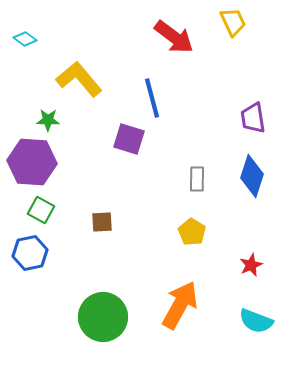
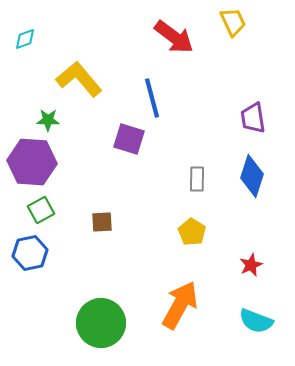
cyan diamond: rotated 55 degrees counterclockwise
green square: rotated 32 degrees clockwise
green circle: moved 2 px left, 6 px down
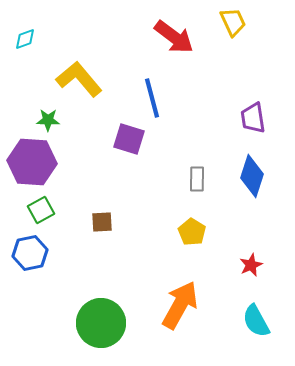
cyan semicircle: rotated 40 degrees clockwise
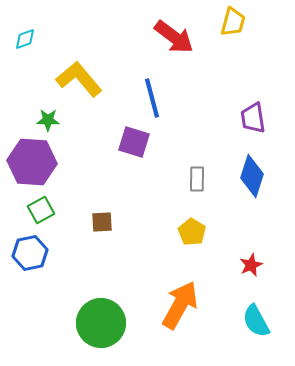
yellow trapezoid: rotated 40 degrees clockwise
purple square: moved 5 px right, 3 px down
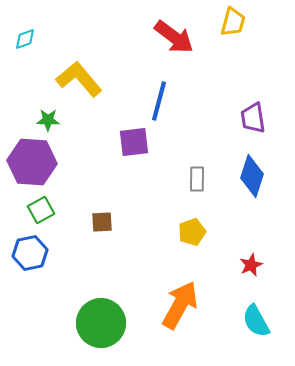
blue line: moved 7 px right, 3 px down; rotated 30 degrees clockwise
purple square: rotated 24 degrees counterclockwise
yellow pentagon: rotated 20 degrees clockwise
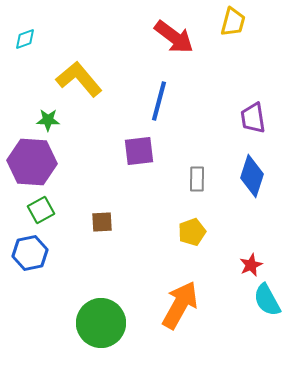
purple square: moved 5 px right, 9 px down
cyan semicircle: moved 11 px right, 21 px up
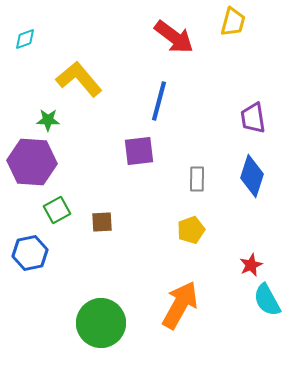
green square: moved 16 px right
yellow pentagon: moved 1 px left, 2 px up
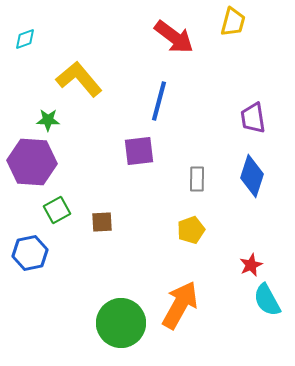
green circle: moved 20 px right
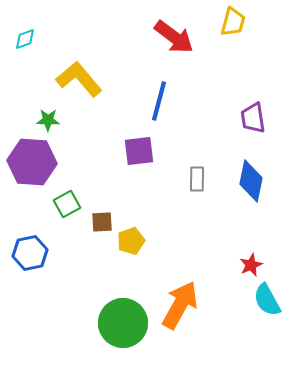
blue diamond: moved 1 px left, 5 px down; rotated 6 degrees counterclockwise
green square: moved 10 px right, 6 px up
yellow pentagon: moved 60 px left, 11 px down
green circle: moved 2 px right
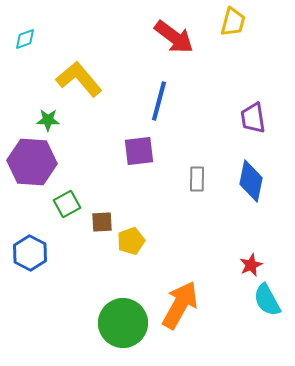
blue hexagon: rotated 20 degrees counterclockwise
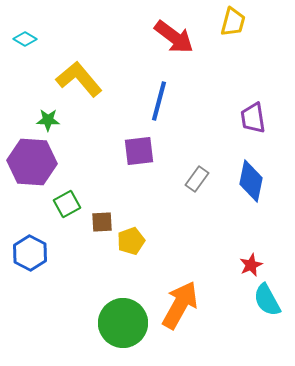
cyan diamond: rotated 50 degrees clockwise
gray rectangle: rotated 35 degrees clockwise
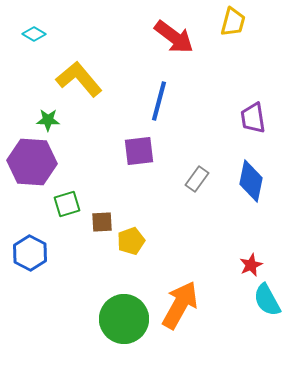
cyan diamond: moved 9 px right, 5 px up
green square: rotated 12 degrees clockwise
green circle: moved 1 px right, 4 px up
